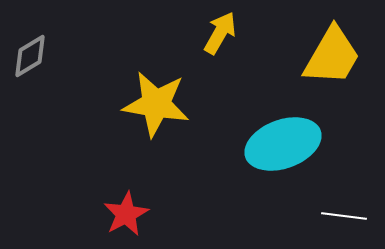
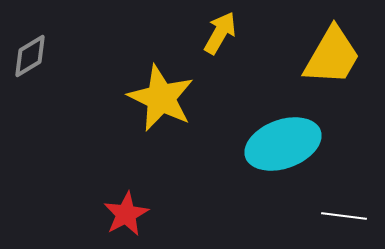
yellow star: moved 5 px right, 6 px up; rotated 16 degrees clockwise
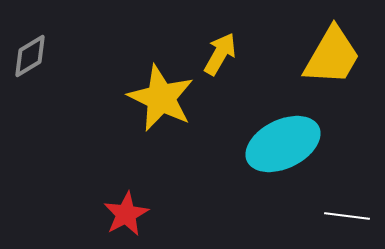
yellow arrow: moved 21 px down
cyan ellipse: rotated 6 degrees counterclockwise
white line: moved 3 px right
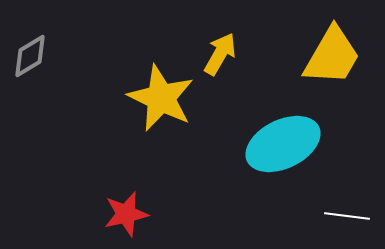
red star: rotated 15 degrees clockwise
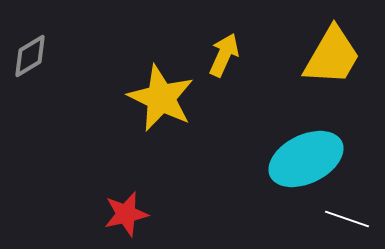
yellow arrow: moved 4 px right, 1 px down; rotated 6 degrees counterclockwise
cyan ellipse: moved 23 px right, 15 px down
white line: moved 3 px down; rotated 12 degrees clockwise
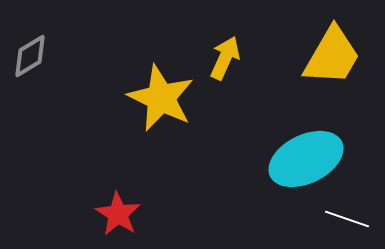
yellow arrow: moved 1 px right, 3 px down
red star: moved 8 px left; rotated 27 degrees counterclockwise
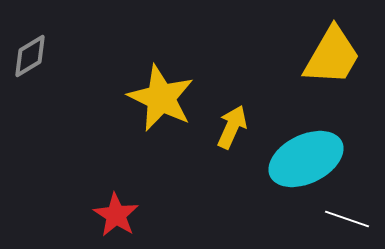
yellow arrow: moved 7 px right, 69 px down
red star: moved 2 px left, 1 px down
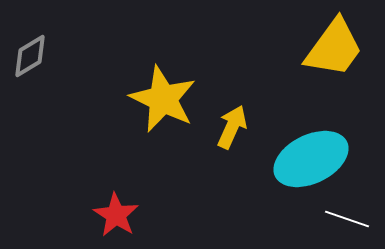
yellow trapezoid: moved 2 px right, 8 px up; rotated 6 degrees clockwise
yellow star: moved 2 px right, 1 px down
cyan ellipse: moved 5 px right
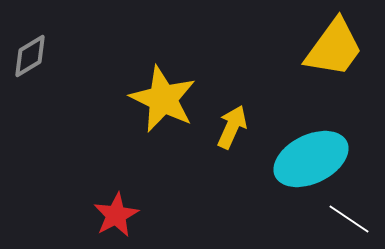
red star: rotated 12 degrees clockwise
white line: moved 2 px right; rotated 15 degrees clockwise
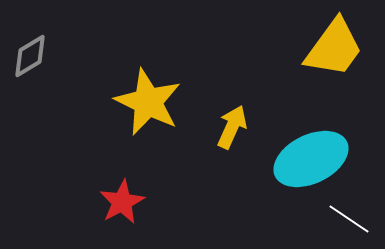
yellow star: moved 15 px left, 3 px down
red star: moved 6 px right, 13 px up
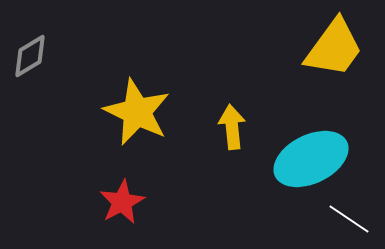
yellow star: moved 11 px left, 10 px down
yellow arrow: rotated 30 degrees counterclockwise
